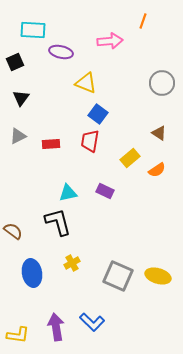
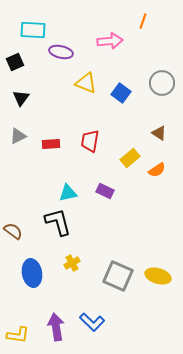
blue square: moved 23 px right, 21 px up
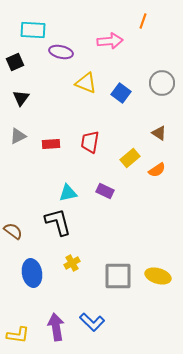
red trapezoid: moved 1 px down
gray square: rotated 24 degrees counterclockwise
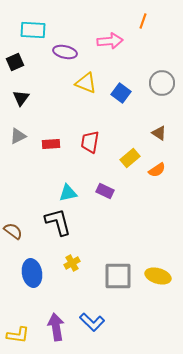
purple ellipse: moved 4 px right
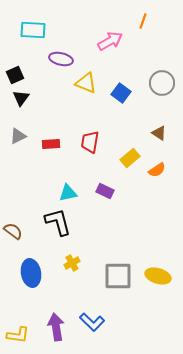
pink arrow: rotated 25 degrees counterclockwise
purple ellipse: moved 4 px left, 7 px down
black square: moved 13 px down
blue ellipse: moved 1 px left
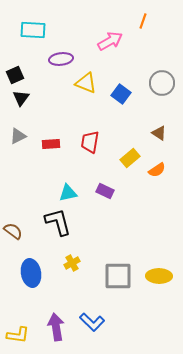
purple ellipse: rotated 20 degrees counterclockwise
blue square: moved 1 px down
yellow ellipse: moved 1 px right; rotated 15 degrees counterclockwise
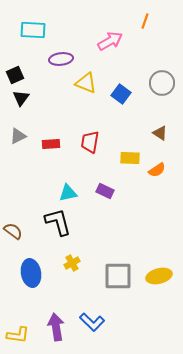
orange line: moved 2 px right
brown triangle: moved 1 px right
yellow rectangle: rotated 42 degrees clockwise
yellow ellipse: rotated 15 degrees counterclockwise
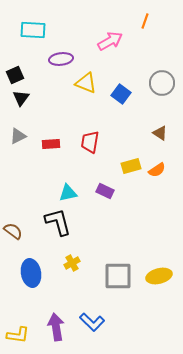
yellow rectangle: moved 1 px right, 8 px down; rotated 18 degrees counterclockwise
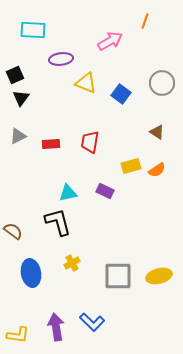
brown triangle: moved 3 px left, 1 px up
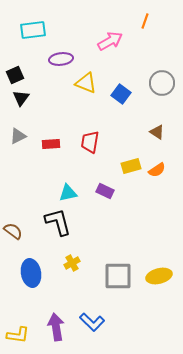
cyan rectangle: rotated 10 degrees counterclockwise
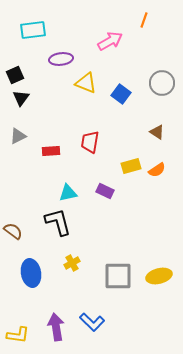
orange line: moved 1 px left, 1 px up
red rectangle: moved 7 px down
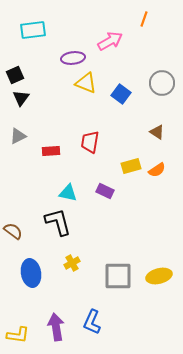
orange line: moved 1 px up
purple ellipse: moved 12 px right, 1 px up
cyan triangle: rotated 24 degrees clockwise
blue L-shape: rotated 70 degrees clockwise
